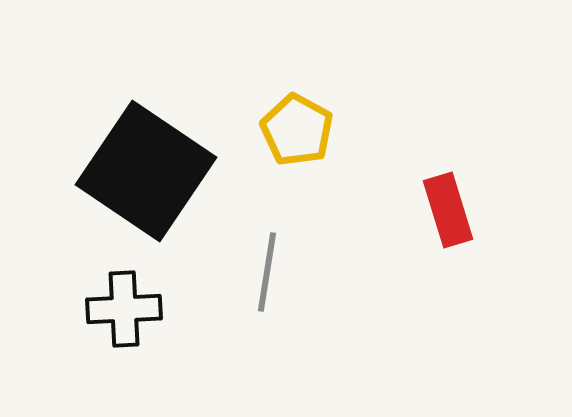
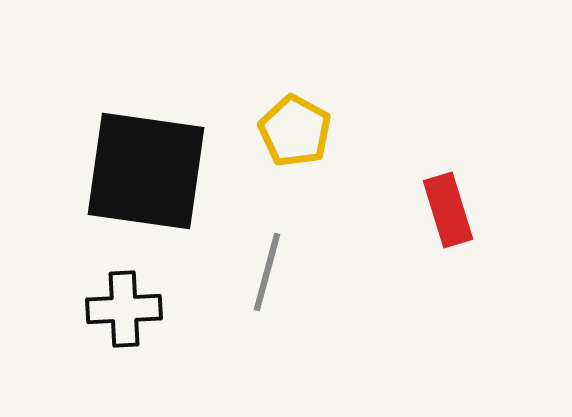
yellow pentagon: moved 2 px left, 1 px down
black square: rotated 26 degrees counterclockwise
gray line: rotated 6 degrees clockwise
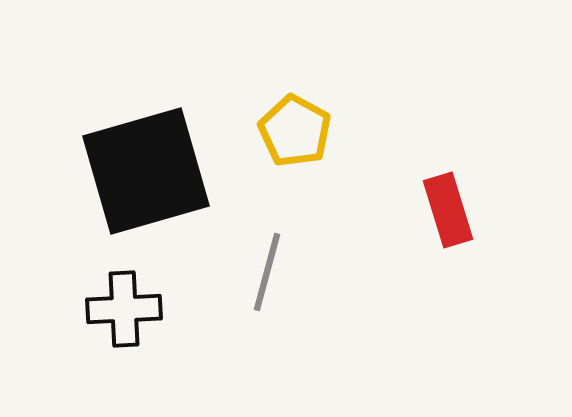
black square: rotated 24 degrees counterclockwise
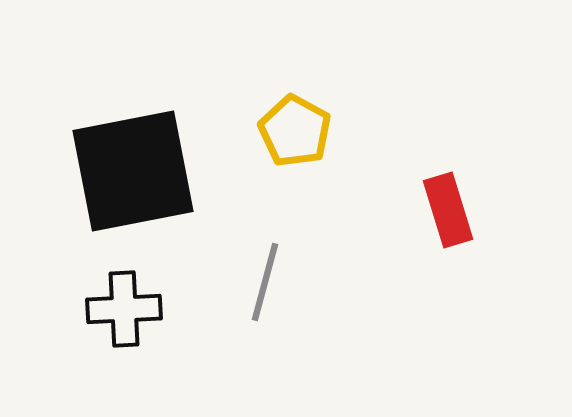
black square: moved 13 px left; rotated 5 degrees clockwise
gray line: moved 2 px left, 10 px down
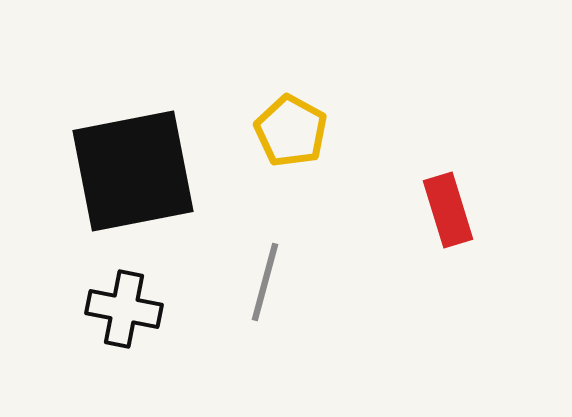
yellow pentagon: moved 4 px left
black cross: rotated 14 degrees clockwise
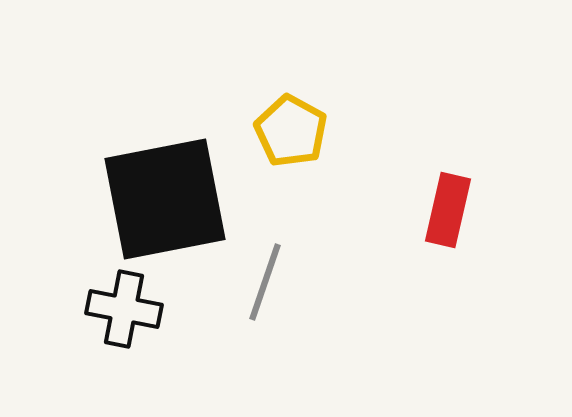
black square: moved 32 px right, 28 px down
red rectangle: rotated 30 degrees clockwise
gray line: rotated 4 degrees clockwise
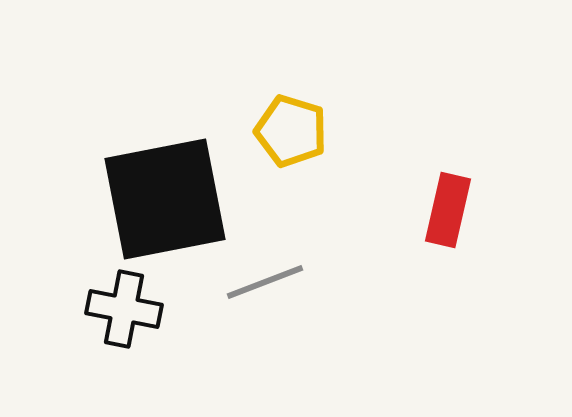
yellow pentagon: rotated 12 degrees counterclockwise
gray line: rotated 50 degrees clockwise
